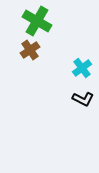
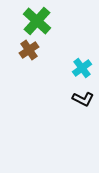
green cross: rotated 12 degrees clockwise
brown cross: moved 1 px left
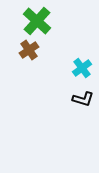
black L-shape: rotated 10 degrees counterclockwise
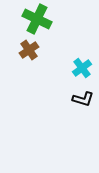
green cross: moved 2 px up; rotated 16 degrees counterclockwise
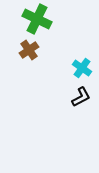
cyan cross: rotated 18 degrees counterclockwise
black L-shape: moved 2 px left, 2 px up; rotated 45 degrees counterclockwise
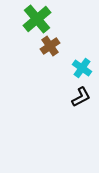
green cross: rotated 24 degrees clockwise
brown cross: moved 21 px right, 4 px up
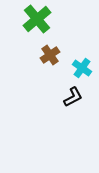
brown cross: moved 9 px down
black L-shape: moved 8 px left
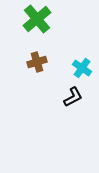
brown cross: moved 13 px left, 7 px down; rotated 18 degrees clockwise
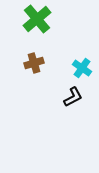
brown cross: moved 3 px left, 1 px down
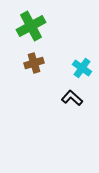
green cross: moved 6 px left, 7 px down; rotated 12 degrees clockwise
black L-shape: moved 1 px left, 1 px down; rotated 110 degrees counterclockwise
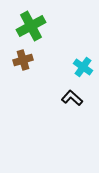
brown cross: moved 11 px left, 3 px up
cyan cross: moved 1 px right, 1 px up
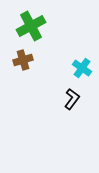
cyan cross: moved 1 px left, 1 px down
black L-shape: moved 1 px down; rotated 85 degrees clockwise
